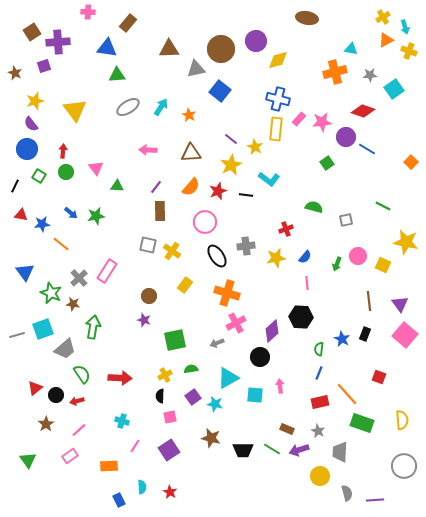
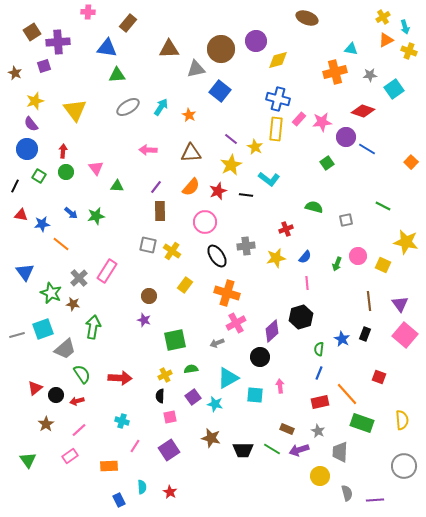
brown ellipse at (307, 18): rotated 10 degrees clockwise
black hexagon at (301, 317): rotated 20 degrees counterclockwise
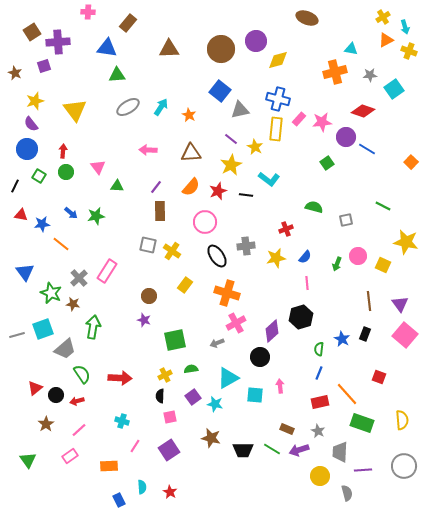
gray triangle at (196, 69): moved 44 px right, 41 px down
pink triangle at (96, 168): moved 2 px right, 1 px up
purple line at (375, 500): moved 12 px left, 30 px up
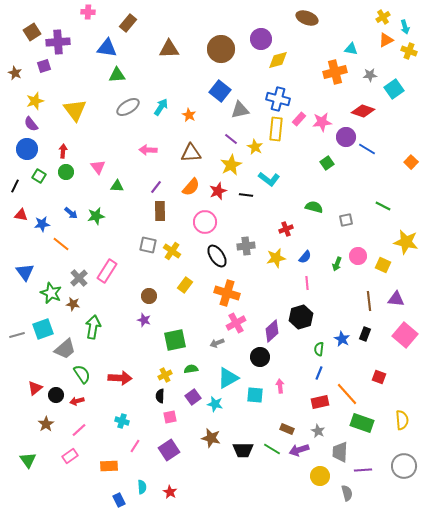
purple circle at (256, 41): moved 5 px right, 2 px up
purple triangle at (400, 304): moved 4 px left, 5 px up; rotated 48 degrees counterclockwise
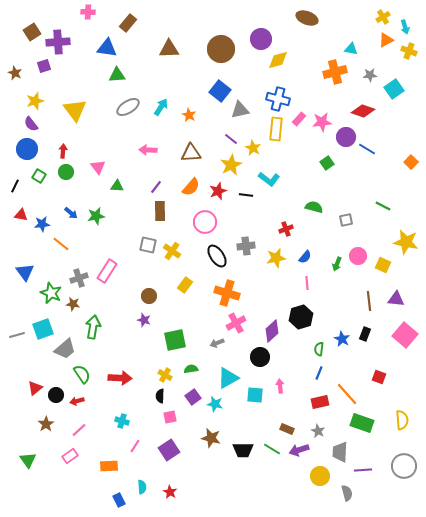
yellow star at (255, 147): moved 2 px left, 1 px down
gray cross at (79, 278): rotated 24 degrees clockwise
yellow cross at (165, 375): rotated 32 degrees counterclockwise
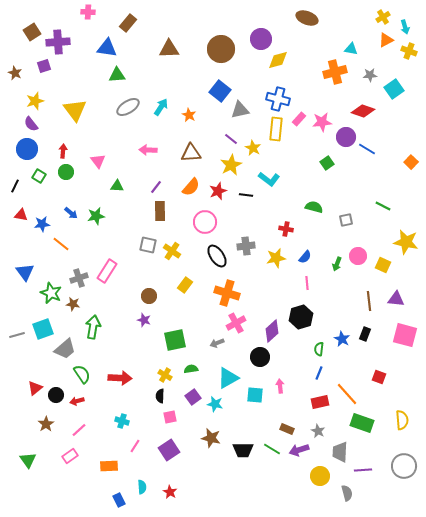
pink triangle at (98, 167): moved 6 px up
red cross at (286, 229): rotated 32 degrees clockwise
pink square at (405, 335): rotated 25 degrees counterclockwise
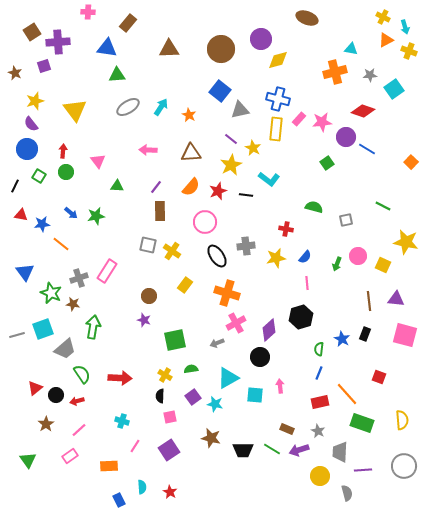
yellow cross at (383, 17): rotated 32 degrees counterclockwise
purple diamond at (272, 331): moved 3 px left, 1 px up
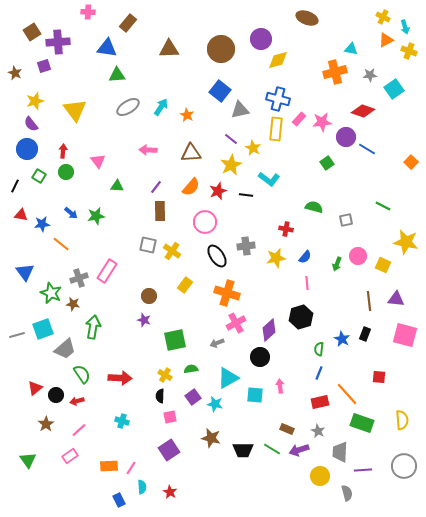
orange star at (189, 115): moved 2 px left
red square at (379, 377): rotated 16 degrees counterclockwise
pink line at (135, 446): moved 4 px left, 22 px down
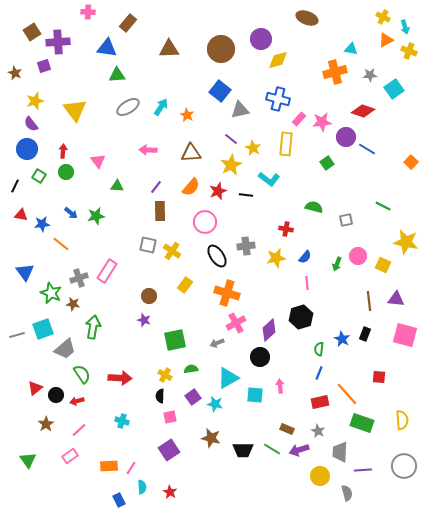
yellow rectangle at (276, 129): moved 10 px right, 15 px down
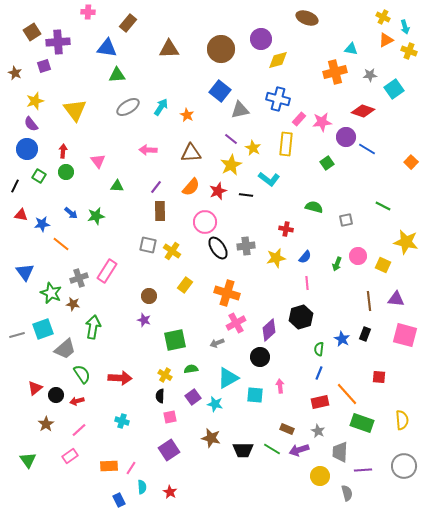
black ellipse at (217, 256): moved 1 px right, 8 px up
